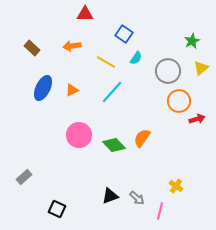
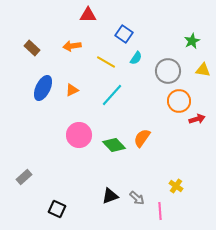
red triangle: moved 3 px right, 1 px down
yellow triangle: moved 2 px right, 2 px down; rotated 49 degrees clockwise
cyan line: moved 3 px down
pink line: rotated 18 degrees counterclockwise
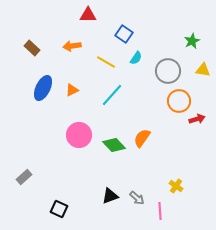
black square: moved 2 px right
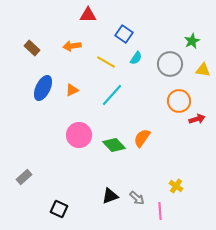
gray circle: moved 2 px right, 7 px up
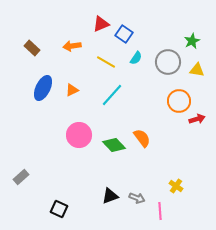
red triangle: moved 13 px right, 9 px down; rotated 24 degrees counterclockwise
gray circle: moved 2 px left, 2 px up
yellow triangle: moved 6 px left
orange semicircle: rotated 108 degrees clockwise
gray rectangle: moved 3 px left
gray arrow: rotated 21 degrees counterclockwise
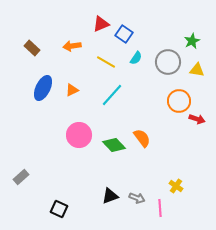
red arrow: rotated 35 degrees clockwise
pink line: moved 3 px up
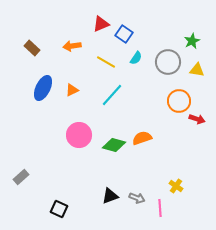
orange semicircle: rotated 72 degrees counterclockwise
green diamond: rotated 30 degrees counterclockwise
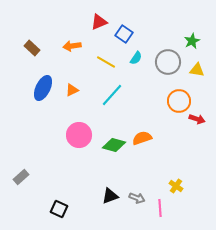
red triangle: moved 2 px left, 2 px up
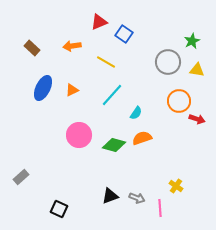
cyan semicircle: moved 55 px down
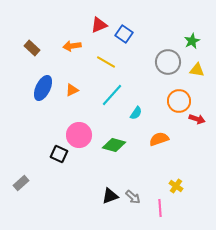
red triangle: moved 3 px down
orange semicircle: moved 17 px right, 1 px down
gray rectangle: moved 6 px down
gray arrow: moved 4 px left, 1 px up; rotated 21 degrees clockwise
black square: moved 55 px up
